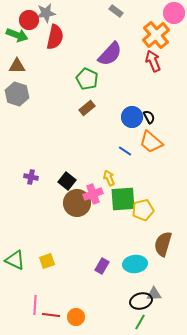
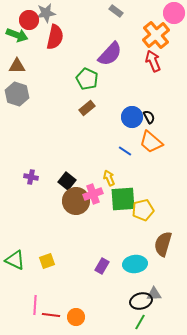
brown circle: moved 1 px left, 2 px up
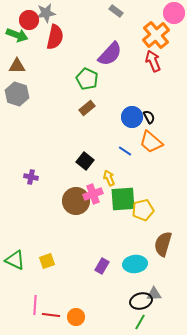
black square: moved 18 px right, 20 px up
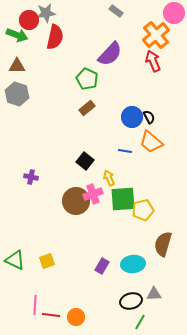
blue line: rotated 24 degrees counterclockwise
cyan ellipse: moved 2 px left
black ellipse: moved 10 px left
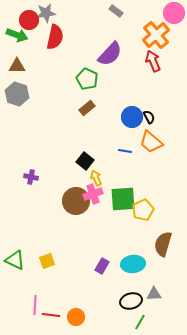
yellow arrow: moved 13 px left
yellow pentagon: rotated 10 degrees counterclockwise
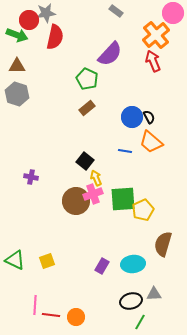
pink circle: moved 1 px left
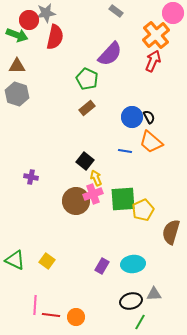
red arrow: rotated 45 degrees clockwise
brown semicircle: moved 8 px right, 12 px up
yellow square: rotated 35 degrees counterclockwise
